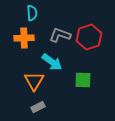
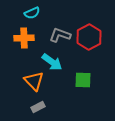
cyan semicircle: rotated 70 degrees clockwise
red hexagon: rotated 10 degrees counterclockwise
orange triangle: rotated 15 degrees counterclockwise
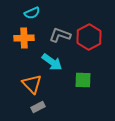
orange triangle: moved 2 px left, 3 px down
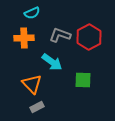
gray rectangle: moved 1 px left
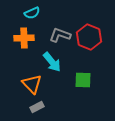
red hexagon: rotated 10 degrees counterclockwise
cyan arrow: rotated 15 degrees clockwise
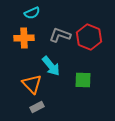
cyan arrow: moved 1 px left, 4 px down
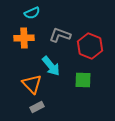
red hexagon: moved 1 px right, 9 px down
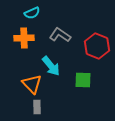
gray L-shape: rotated 15 degrees clockwise
red hexagon: moved 7 px right
gray rectangle: rotated 64 degrees counterclockwise
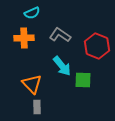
cyan arrow: moved 11 px right
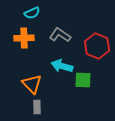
cyan arrow: rotated 145 degrees clockwise
